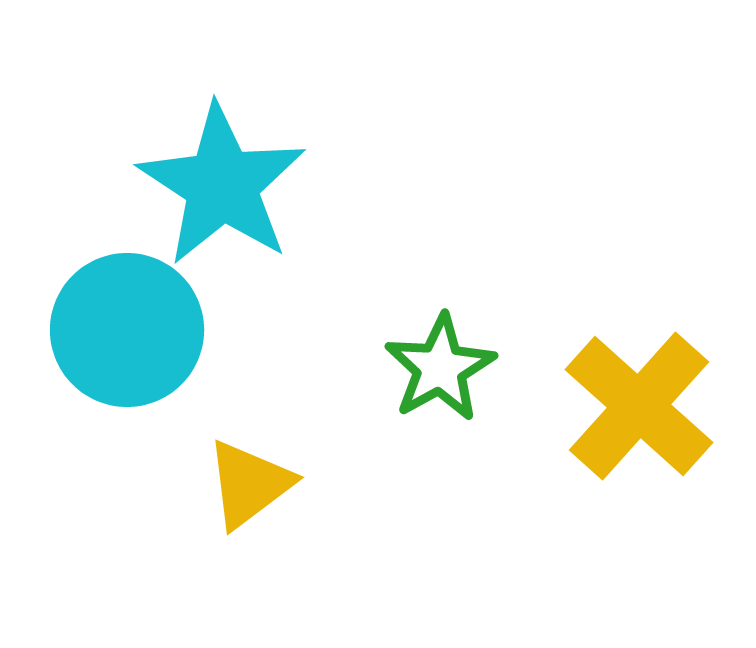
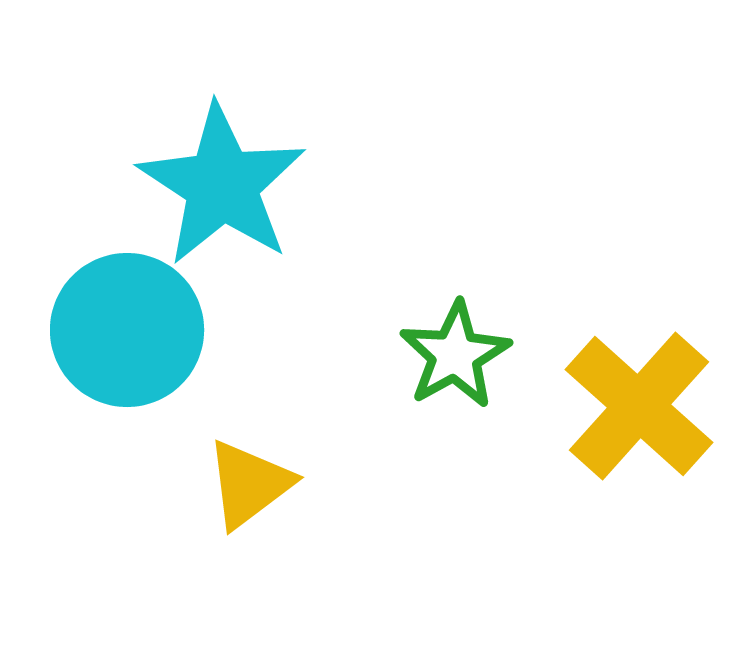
green star: moved 15 px right, 13 px up
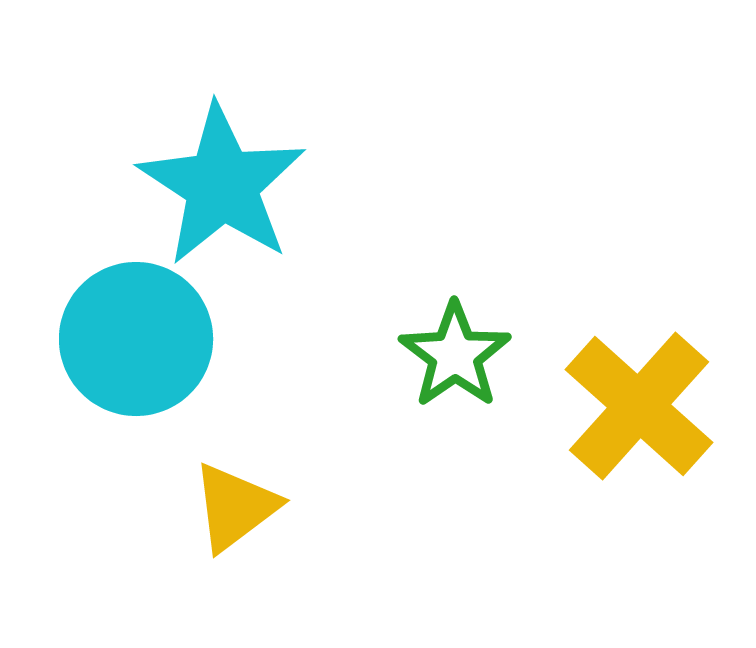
cyan circle: moved 9 px right, 9 px down
green star: rotated 6 degrees counterclockwise
yellow triangle: moved 14 px left, 23 px down
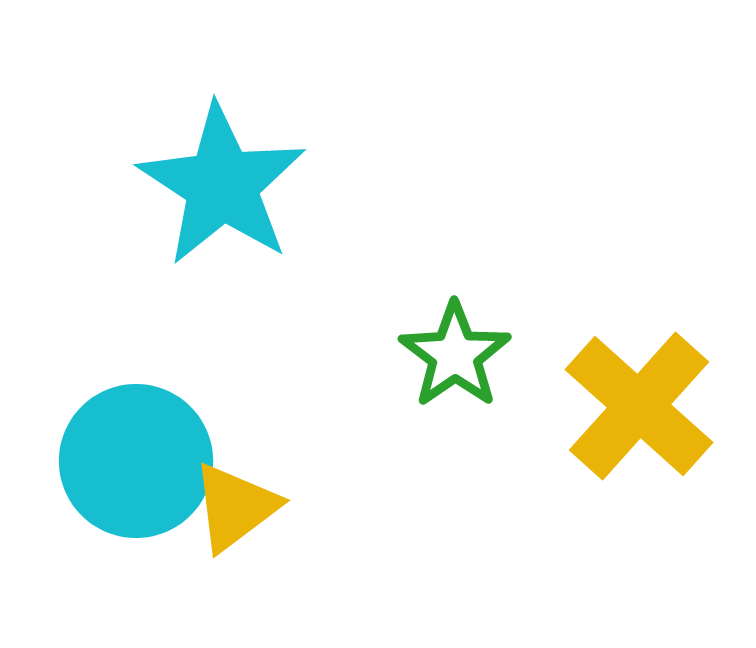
cyan circle: moved 122 px down
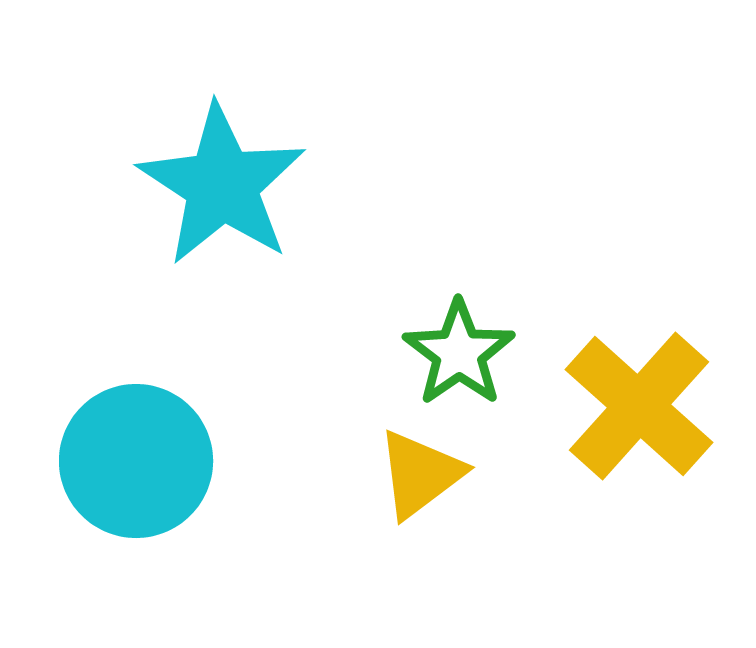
green star: moved 4 px right, 2 px up
yellow triangle: moved 185 px right, 33 px up
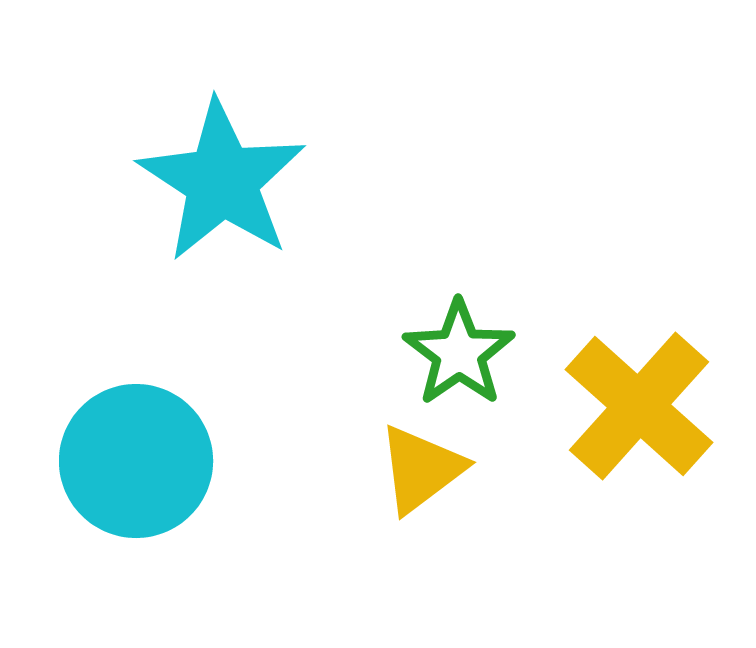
cyan star: moved 4 px up
yellow triangle: moved 1 px right, 5 px up
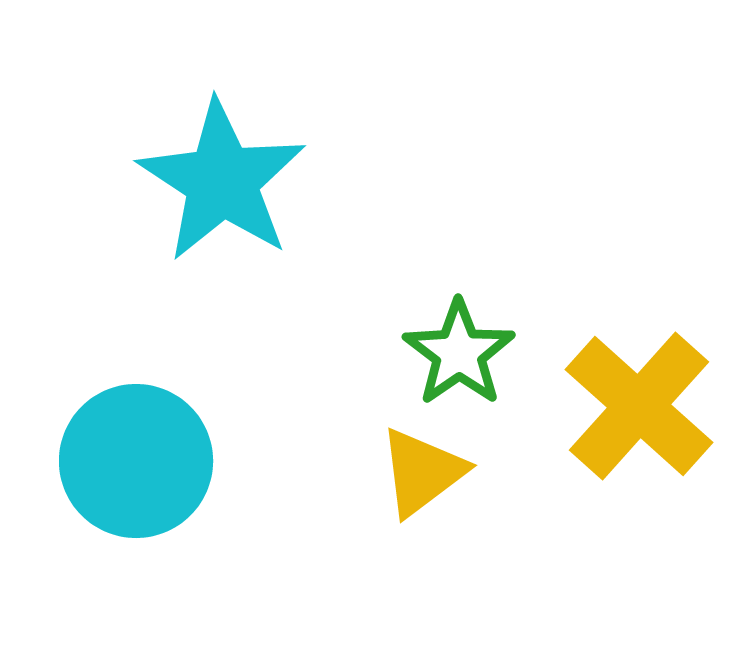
yellow triangle: moved 1 px right, 3 px down
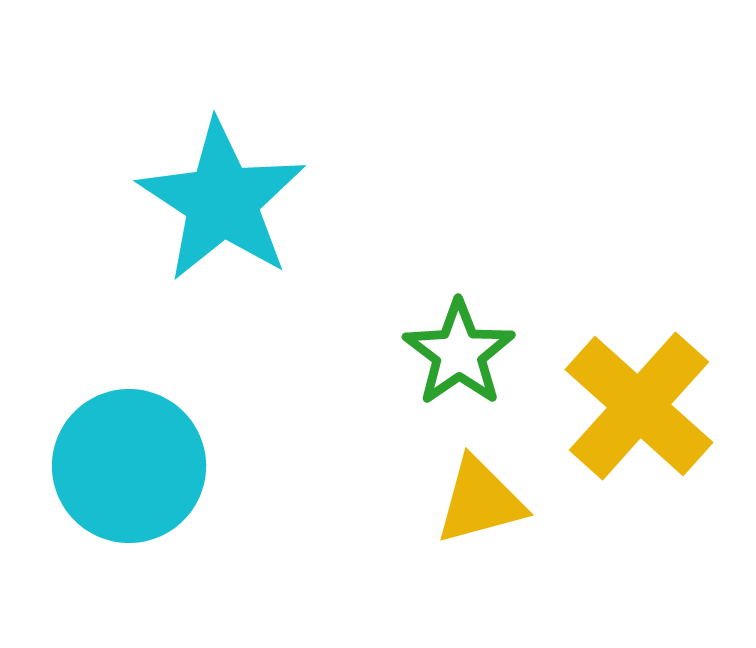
cyan star: moved 20 px down
cyan circle: moved 7 px left, 5 px down
yellow triangle: moved 58 px right, 29 px down; rotated 22 degrees clockwise
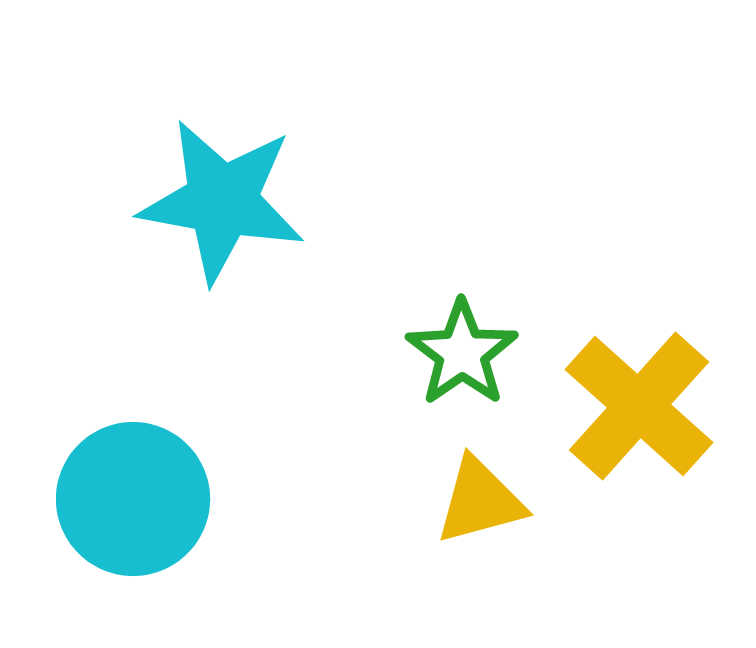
cyan star: rotated 23 degrees counterclockwise
green star: moved 3 px right
cyan circle: moved 4 px right, 33 px down
